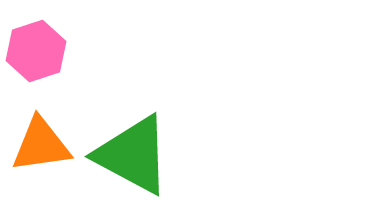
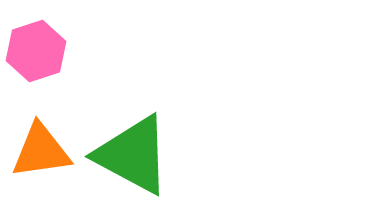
orange triangle: moved 6 px down
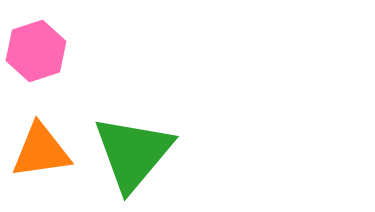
green triangle: moved 2 px up; rotated 42 degrees clockwise
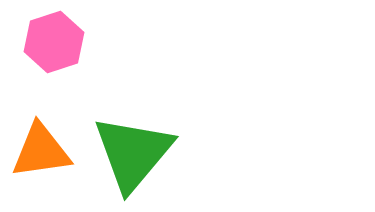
pink hexagon: moved 18 px right, 9 px up
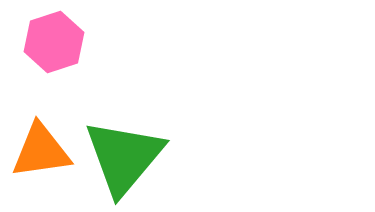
green triangle: moved 9 px left, 4 px down
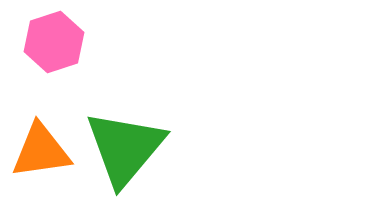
green triangle: moved 1 px right, 9 px up
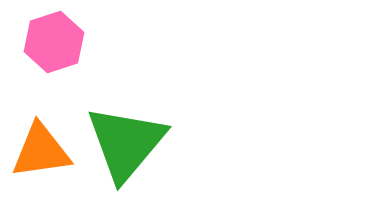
green triangle: moved 1 px right, 5 px up
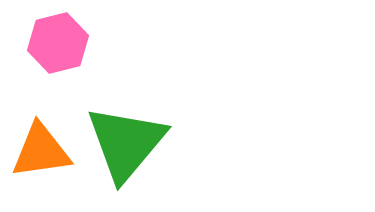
pink hexagon: moved 4 px right, 1 px down; rotated 4 degrees clockwise
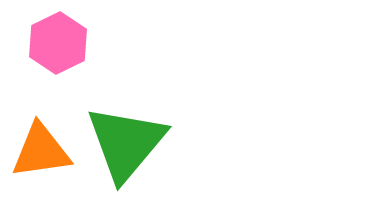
pink hexagon: rotated 12 degrees counterclockwise
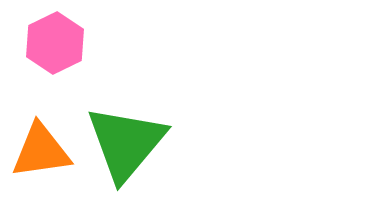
pink hexagon: moved 3 px left
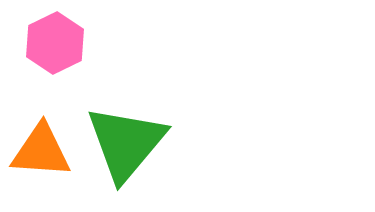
orange triangle: rotated 12 degrees clockwise
